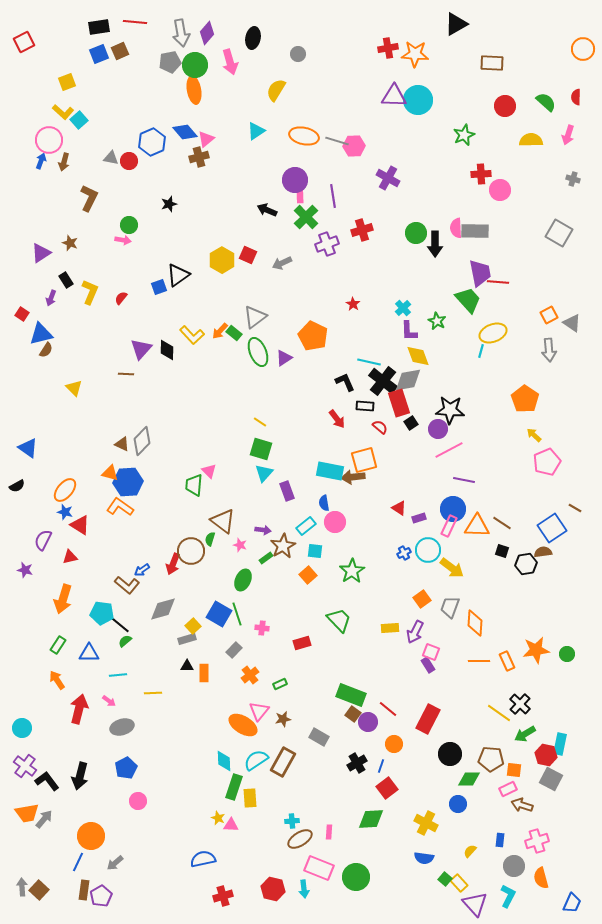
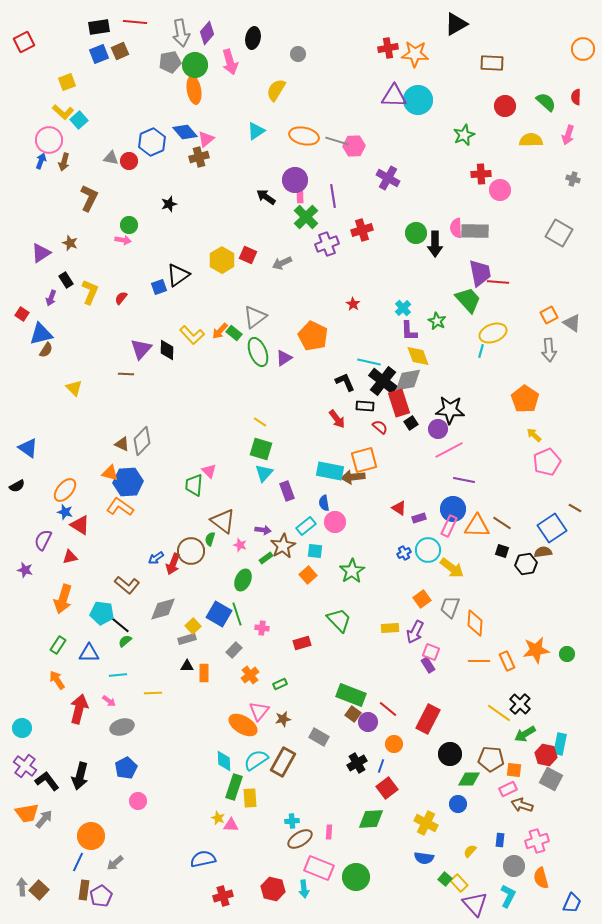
black arrow at (267, 210): moved 1 px left, 13 px up; rotated 12 degrees clockwise
blue arrow at (142, 570): moved 14 px right, 12 px up
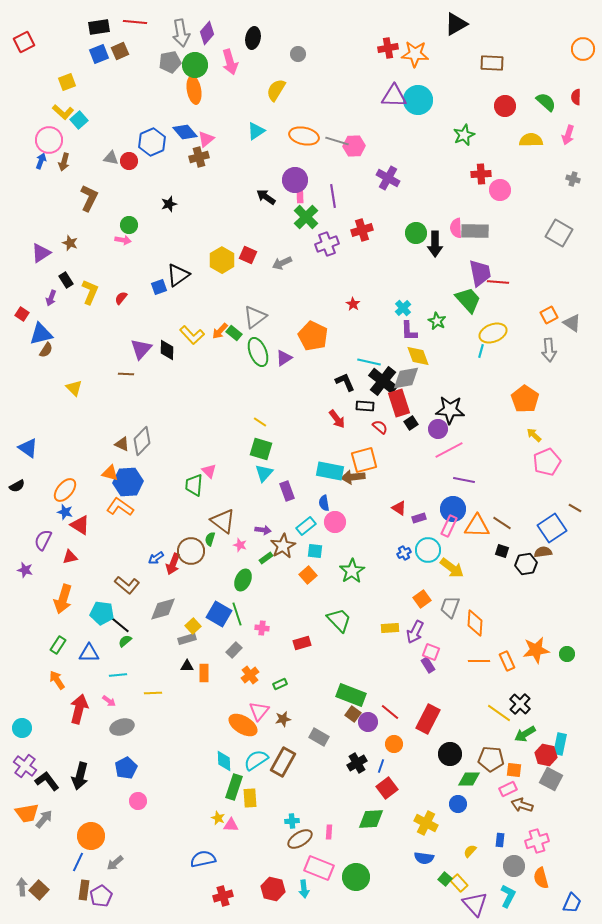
gray diamond at (408, 380): moved 2 px left, 2 px up
red line at (388, 709): moved 2 px right, 3 px down
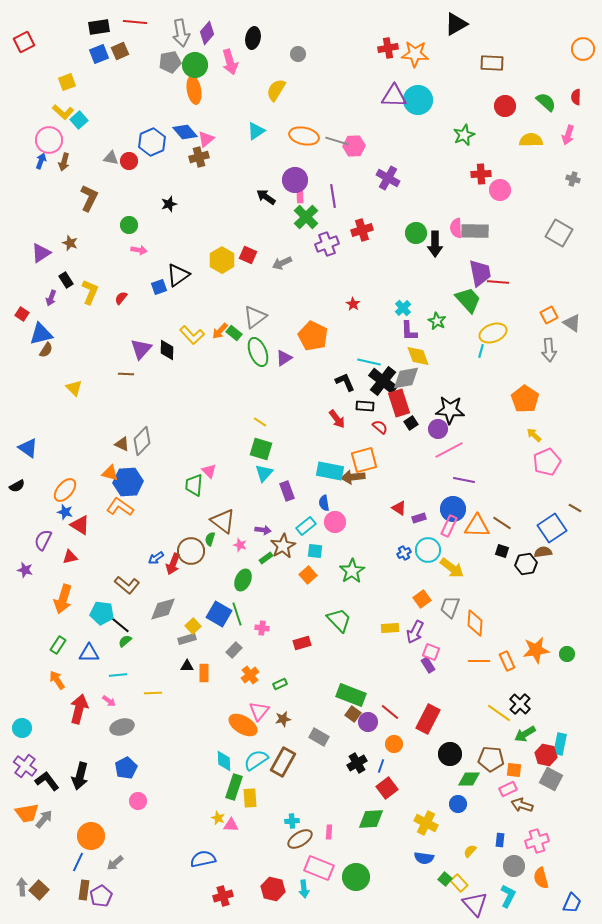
pink arrow at (123, 240): moved 16 px right, 10 px down
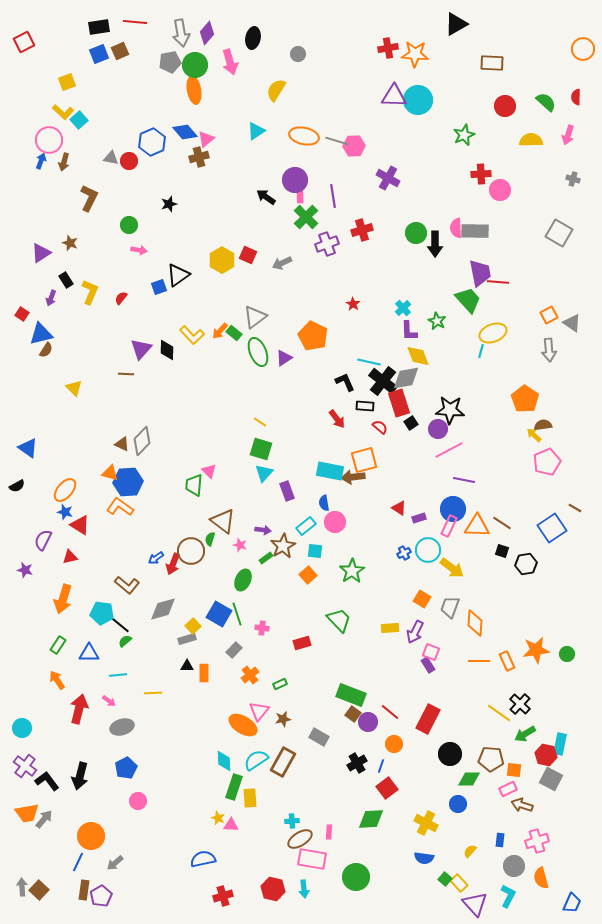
brown semicircle at (543, 552): moved 127 px up
orange square at (422, 599): rotated 24 degrees counterclockwise
pink rectangle at (319, 868): moved 7 px left, 9 px up; rotated 12 degrees counterclockwise
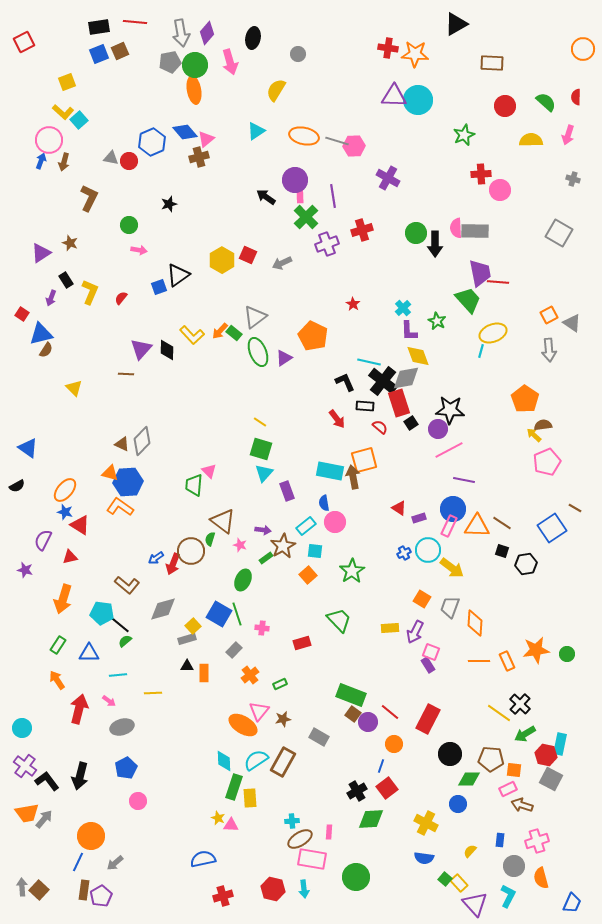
red cross at (388, 48): rotated 18 degrees clockwise
brown arrow at (353, 477): rotated 85 degrees clockwise
black cross at (357, 763): moved 28 px down
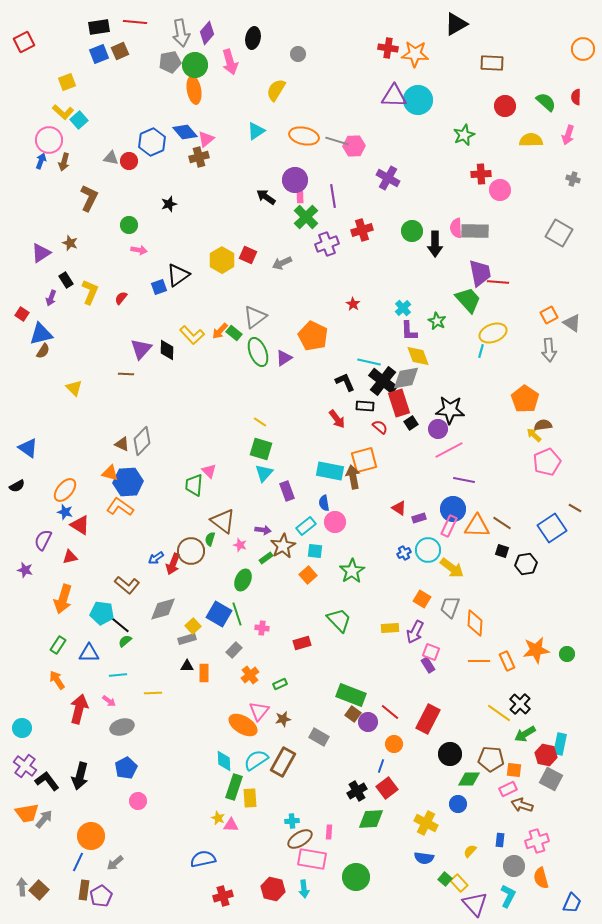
green circle at (416, 233): moved 4 px left, 2 px up
brown semicircle at (46, 350): moved 3 px left, 1 px down
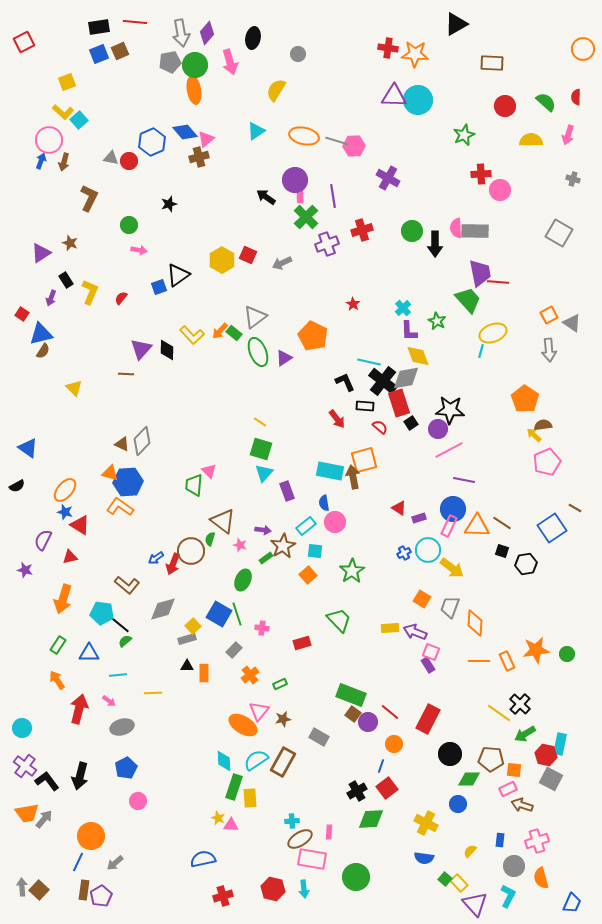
purple arrow at (415, 632): rotated 85 degrees clockwise
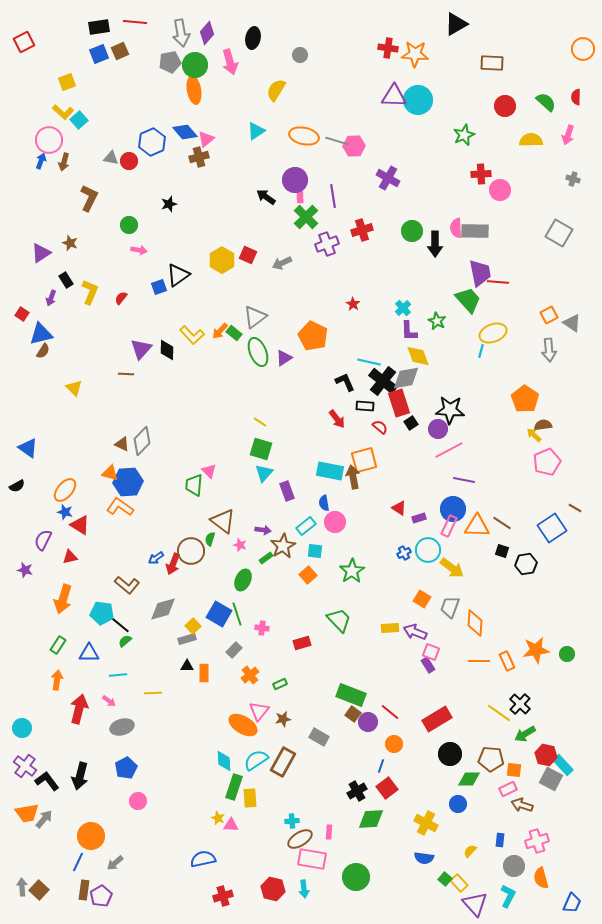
gray circle at (298, 54): moved 2 px right, 1 px down
orange arrow at (57, 680): rotated 42 degrees clockwise
red rectangle at (428, 719): moved 9 px right; rotated 32 degrees clockwise
cyan rectangle at (560, 744): moved 3 px right, 21 px down; rotated 55 degrees counterclockwise
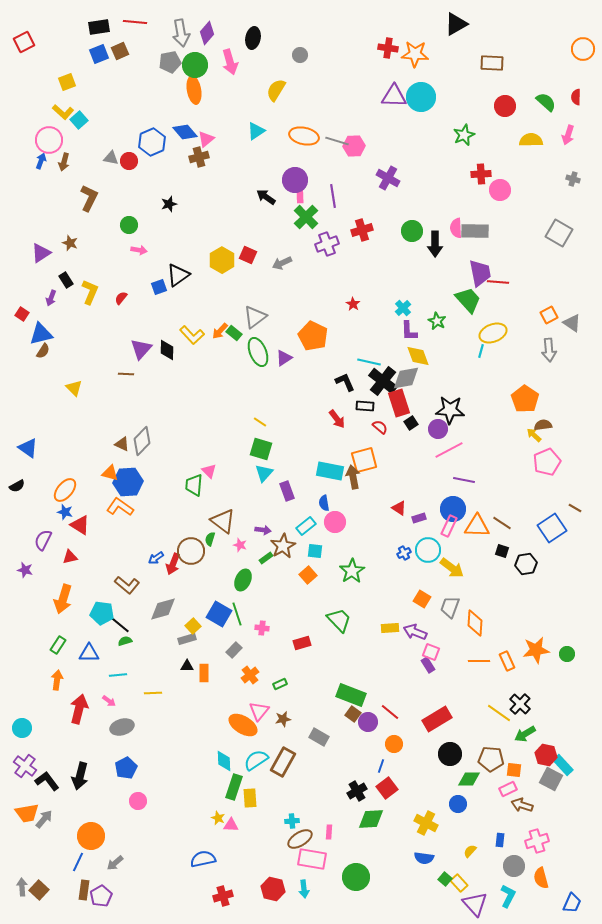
cyan circle at (418, 100): moved 3 px right, 3 px up
green semicircle at (125, 641): rotated 24 degrees clockwise
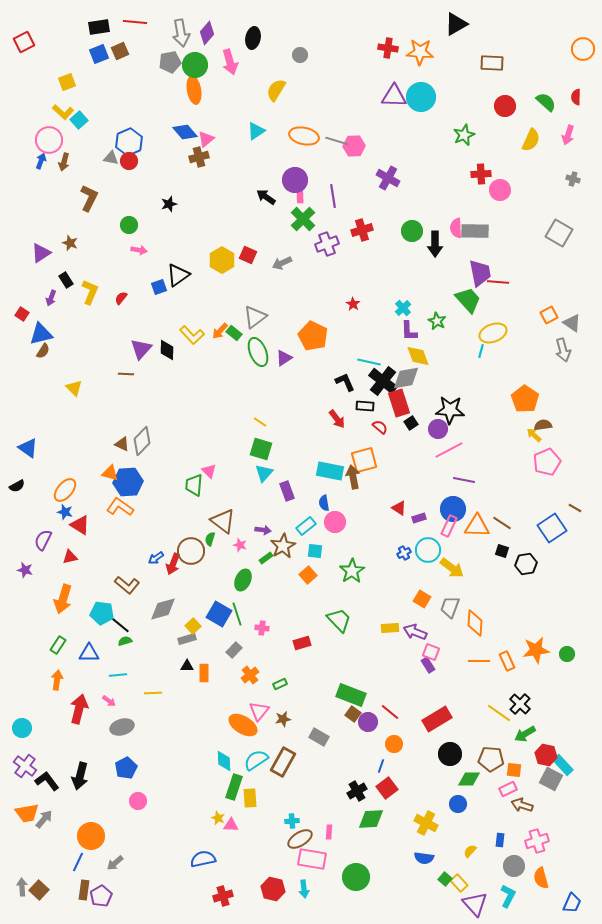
orange star at (415, 54): moved 5 px right, 2 px up
yellow semicircle at (531, 140): rotated 115 degrees clockwise
blue hexagon at (152, 142): moved 23 px left
green cross at (306, 217): moved 3 px left, 2 px down
gray arrow at (549, 350): moved 14 px right; rotated 10 degrees counterclockwise
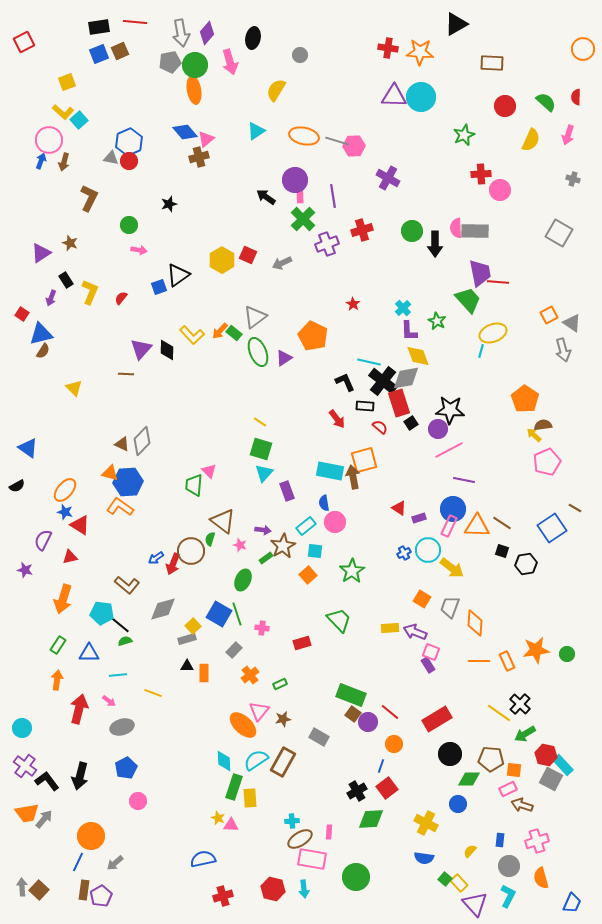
yellow line at (153, 693): rotated 24 degrees clockwise
orange ellipse at (243, 725): rotated 12 degrees clockwise
gray circle at (514, 866): moved 5 px left
